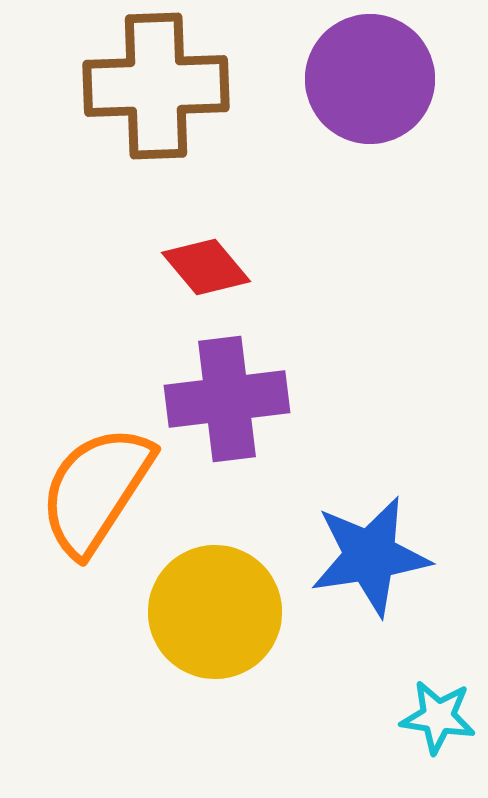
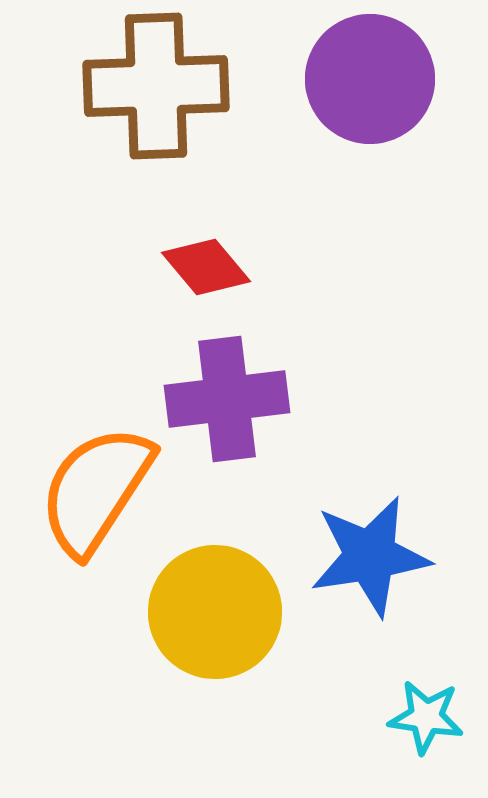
cyan star: moved 12 px left
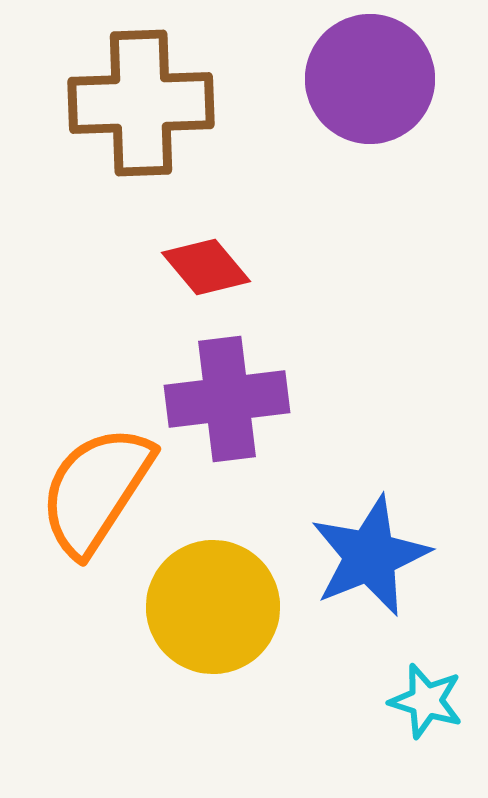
brown cross: moved 15 px left, 17 px down
blue star: rotated 13 degrees counterclockwise
yellow circle: moved 2 px left, 5 px up
cyan star: moved 16 px up; rotated 8 degrees clockwise
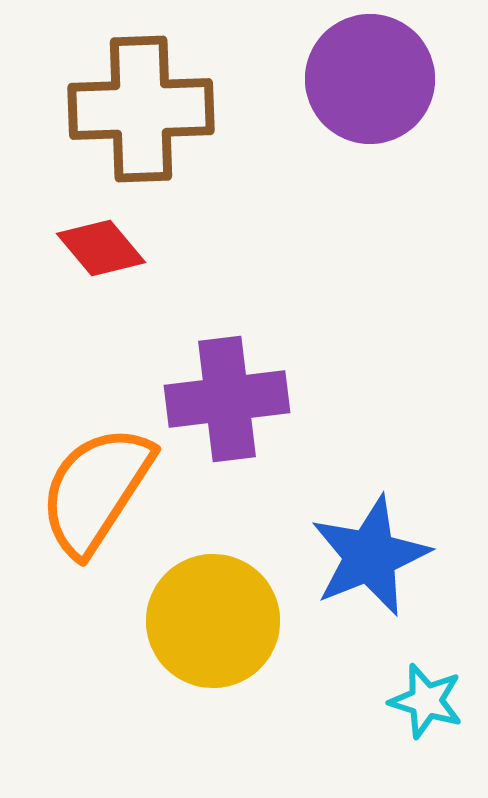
brown cross: moved 6 px down
red diamond: moved 105 px left, 19 px up
yellow circle: moved 14 px down
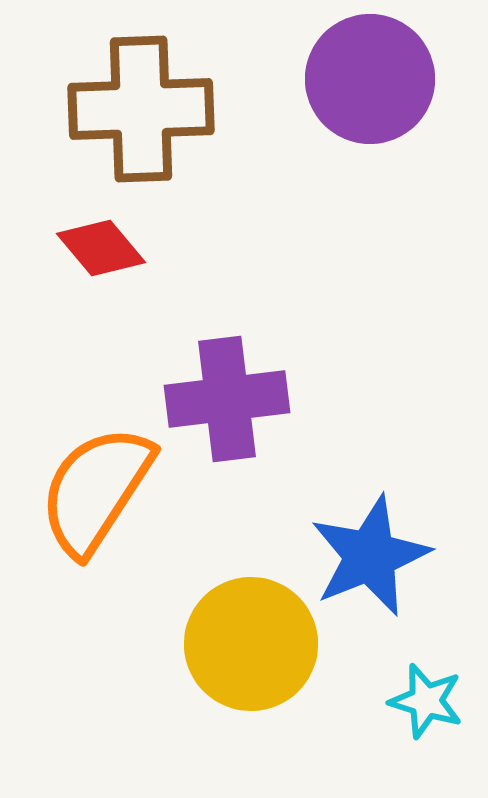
yellow circle: moved 38 px right, 23 px down
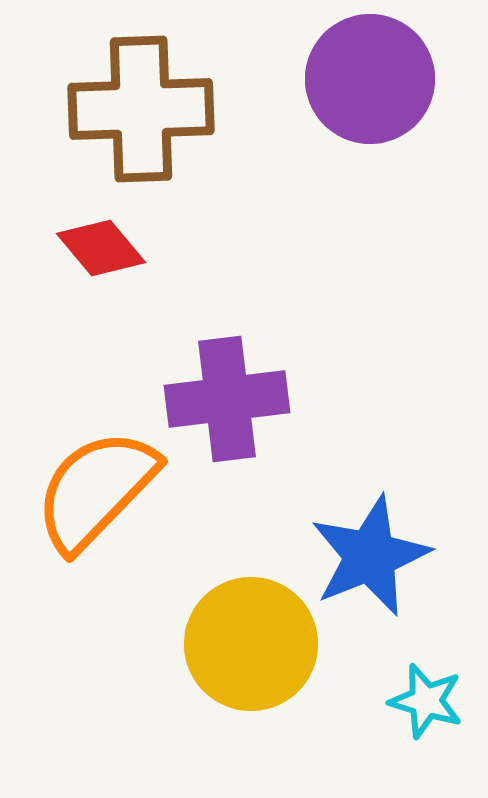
orange semicircle: rotated 11 degrees clockwise
